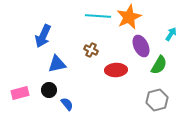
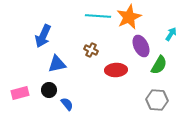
gray hexagon: rotated 20 degrees clockwise
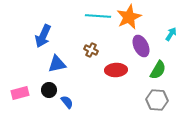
green semicircle: moved 1 px left, 5 px down
blue semicircle: moved 2 px up
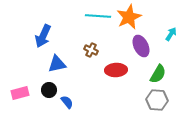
green semicircle: moved 4 px down
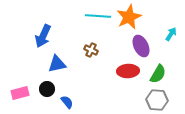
red ellipse: moved 12 px right, 1 px down
black circle: moved 2 px left, 1 px up
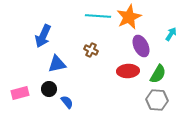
black circle: moved 2 px right
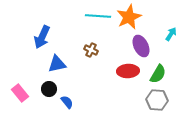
blue arrow: moved 1 px left, 1 px down
pink rectangle: rotated 66 degrees clockwise
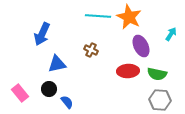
orange star: rotated 20 degrees counterclockwise
blue arrow: moved 3 px up
green semicircle: moved 1 px left; rotated 72 degrees clockwise
gray hexagon: moved 3 px right
